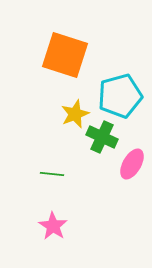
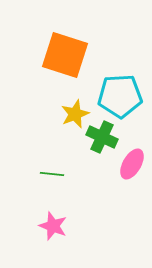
cyan pentagon: rotated 12 degrees clockwise
pink star: rotated 12 degrees counterclockwise
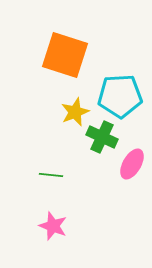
yellow star: moved 2 px up
green line: moved 1 px left, 1 px down
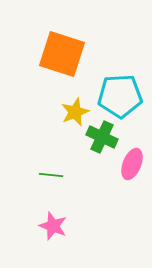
orange square: moved 3 px left, 1 px up
pink ellipse: rotated 8 degrees counterclockwise
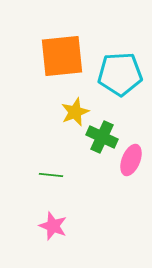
orange square: moved 2 px down; rotated 24 degrees counterclockwise
cyan pentagon: moved 22 px up
pink ellipse: moved 1 px left, 4 px up
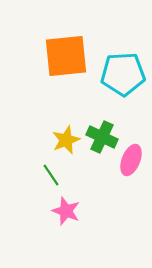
orange square: moved 4 px right
cyan pentagon: moved 3 px right
yellow star: moved 9 px left, 28 px down
green line: rotated 50 degrees clockwise
pink star: moved 13 px right, 15 px up
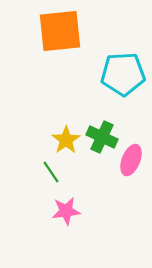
orange square: moved 6 px left, 25 px up
yellow star: rotated 12 degrees counterclockwise
green line: moved 3 px up
pink star: rotated 28 degrees counterclockwise
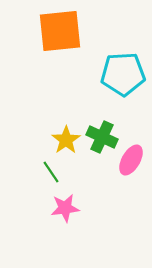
pink ellipse: rotated 8 degrees clockwise
pink star: moved 1 px left, 3 px up
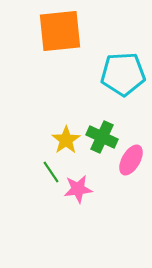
pink star: moved 13 px right, 19 px up
